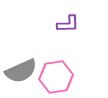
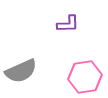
pink hexagon: moved 29 px right
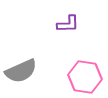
pink hexagon: rotated 16 degrees clockwise
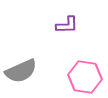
purple L-shape: moved 1 px left, 1 px down
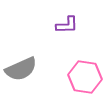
gray semicircle: moved 2 px up
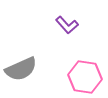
purple L-shape: rotated 50 degrees clockwise
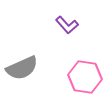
gray semicircle: moved 1 px right, 1 px up
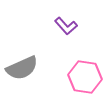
purple L-shape: moved 1 px left, 1 px down
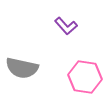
gray semicircle: rotated 36 degrees clockwise
